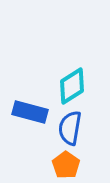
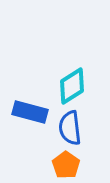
blue semicircle: rotated 16 degrees counterclockwise
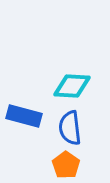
cyan diamond: rotated 36 degrees clockwise
blue rectangle: moved 6 px left, 4 px down
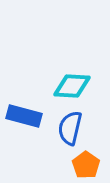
blue semicircle: rotated 20 degrees clockwise
orange pentagon: moved 20 px right
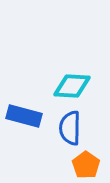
blue semicircle: rotated 12 degrees counterclockwise
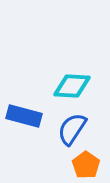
blue semicircle: moved 2 px right, 1 px down; rotated 32 degrees clockwise
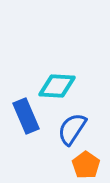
cyan diamond: moved 15 px left
blue rectangle: moved 2 px right; rotated 52 degrees clockwise
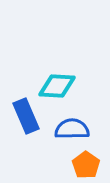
blue semicircle: rotated 56 degrees clockwise
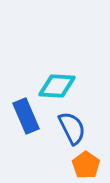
blue semicircle: moved 1 px up; rotated 64 degrees clockwise
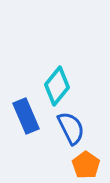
cyan diamond: rotated 54 degrees counterclockwise
blue semicircle: moved 1 px left
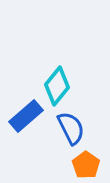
blue rectangle: rotated 72 degrees clockwise
